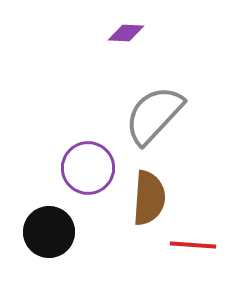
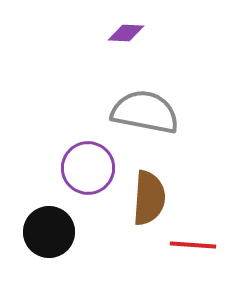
gray semicircle: moved 9 px left, 3 px up; rotated 58 degrees clockwise
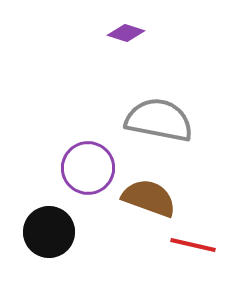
purple diamond: rotated 15 degrees clockwise
gray semicircle: moved 14 px right, 8 px down
brown semicircle: rotated 74 degrees counterclockwise
red line: rotated 9 degrees clockwise
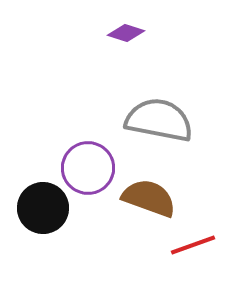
black circle: moved 6 px left, 24 px up
red line: rotated 33 degrees counterclockwise
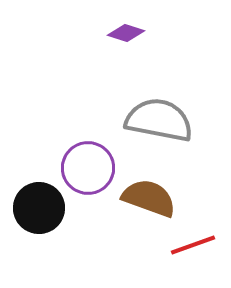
black circle: moved 4 px left
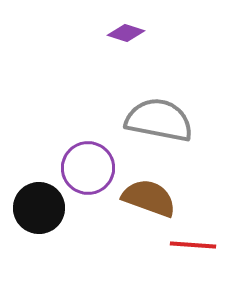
red line: rotated 24 degrees clockwise
